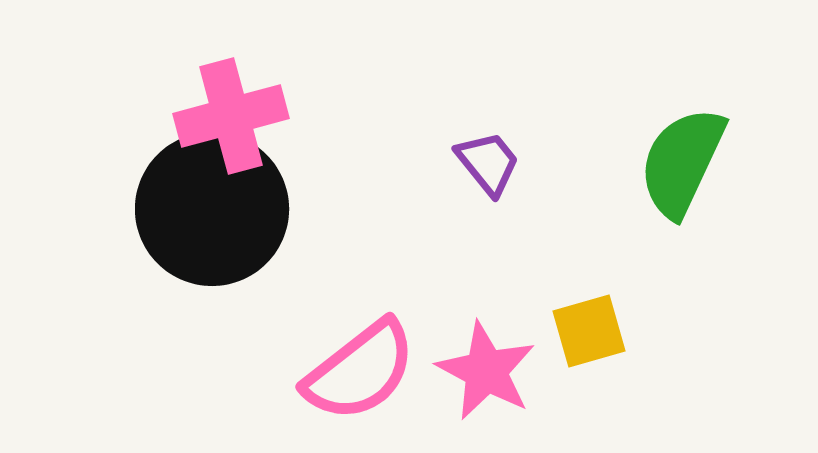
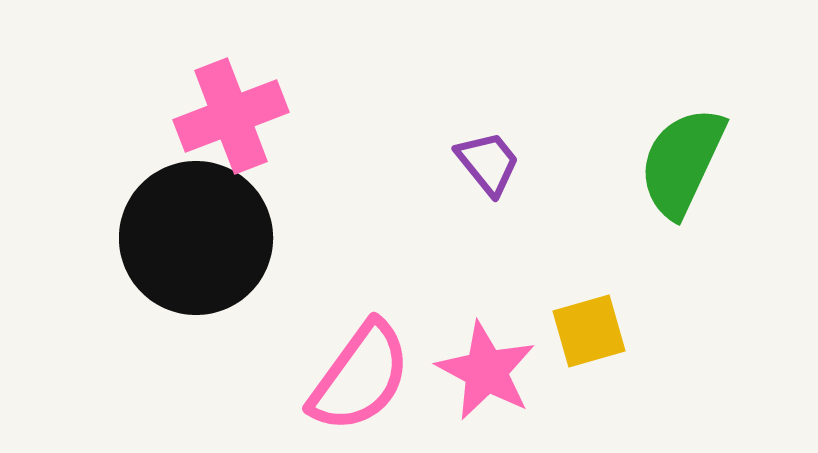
pink cross: rotated 6 degrees counterclockwise
black circle: moved 16 px left, 29 px down
pink semicircle: moved 6 px down; rotated 16 degrees counterclockwise
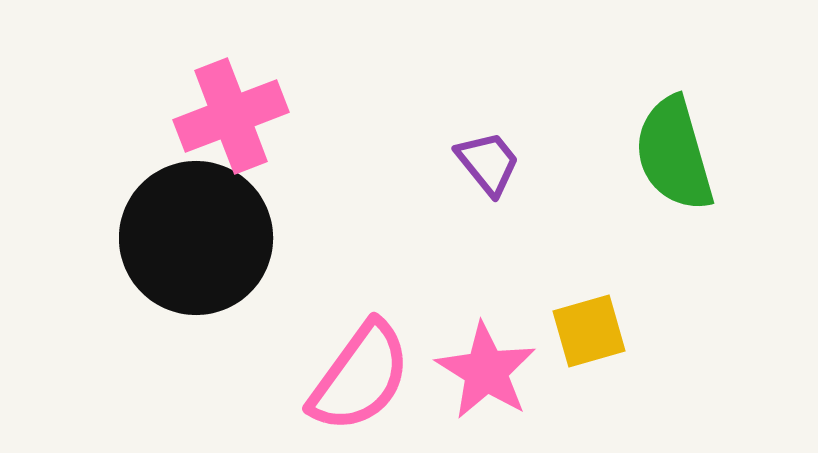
green semicircle: moved 8 px left, 8 px up; rotated 41 degrees counterclockwise
pink star: rotated 4 degrees clockwise
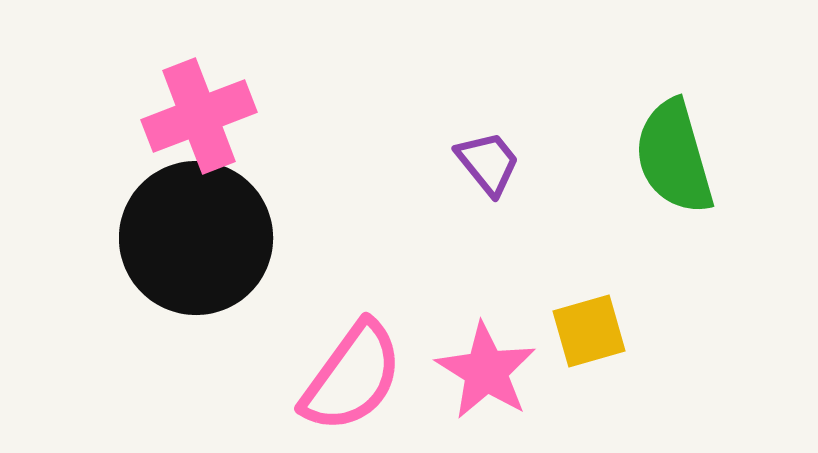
pink cross: moved 32 px left
green semicircle: moved 3 px down
pink semicircle: moved 8 px left
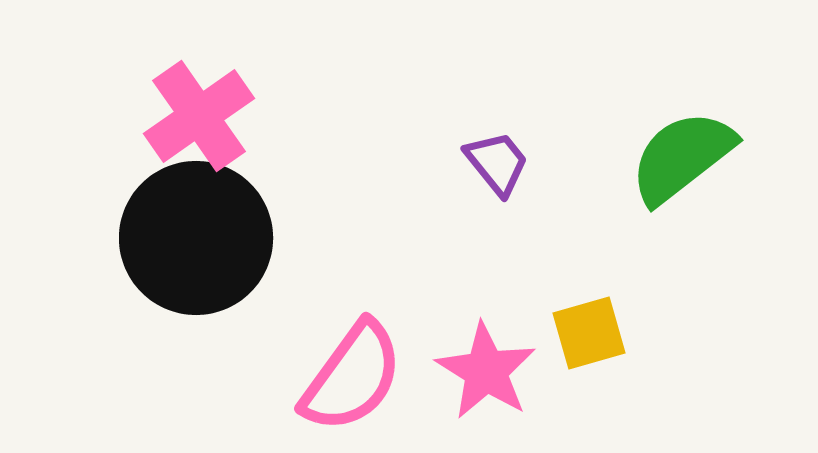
pink cross: rotated 14 degrees counterclockwise
green semicircle: moved 8 px right; rotated 68 degrees clockwise
purple trapezoid: moved 9 px right
yellow square: moved 2 px down
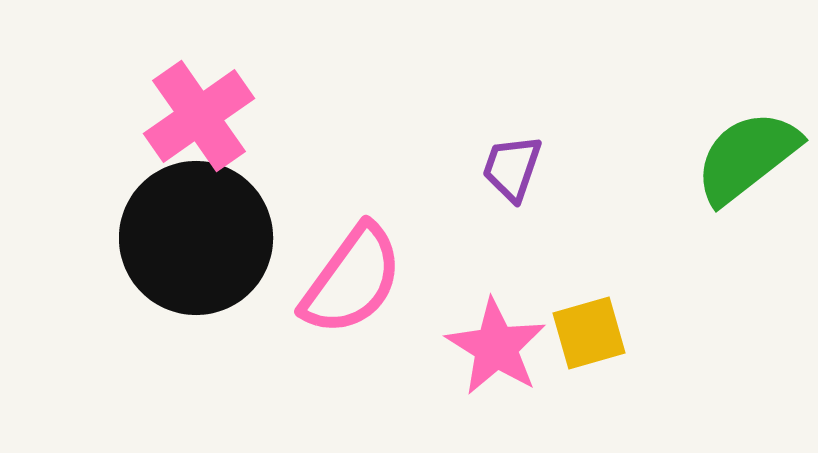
green semicircle: moved 65 px right
purple trapezoid: moved 15 px right, 5 px down; rotated 122 degrees counterclockwise
pink star: moved 10 px right, 24 px up
pink semicircle: moved 97 px up
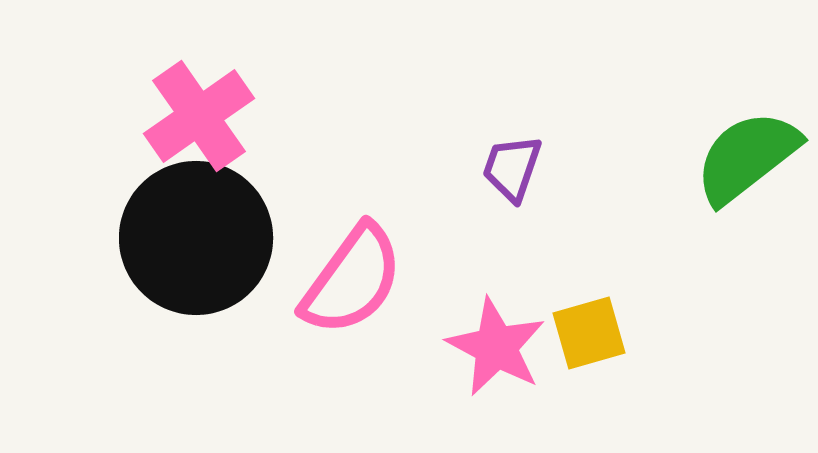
pink star: rotated 4 degrees counterclockwise
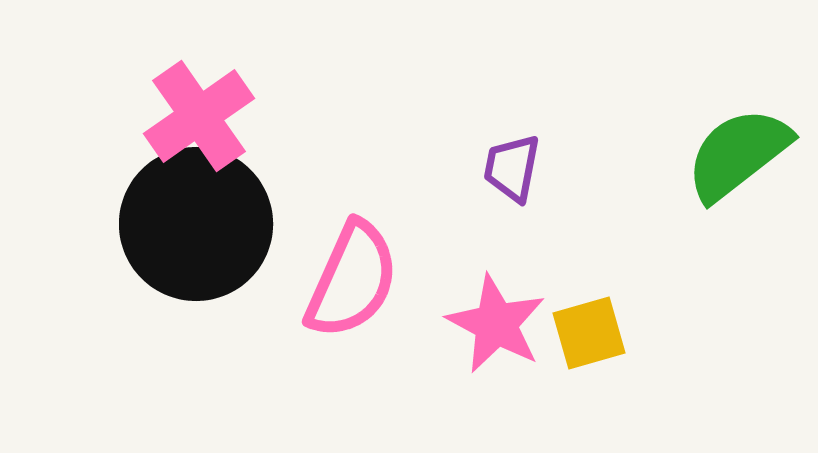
green semicircle: moved 9 px left, 3 px up
purple trapezoid: rotated 8 degrees counterclockwise
black circle: moved 14 px up
pink semicircle: rotated 12 degrees counterclockwise
pink star: moved 23 px up
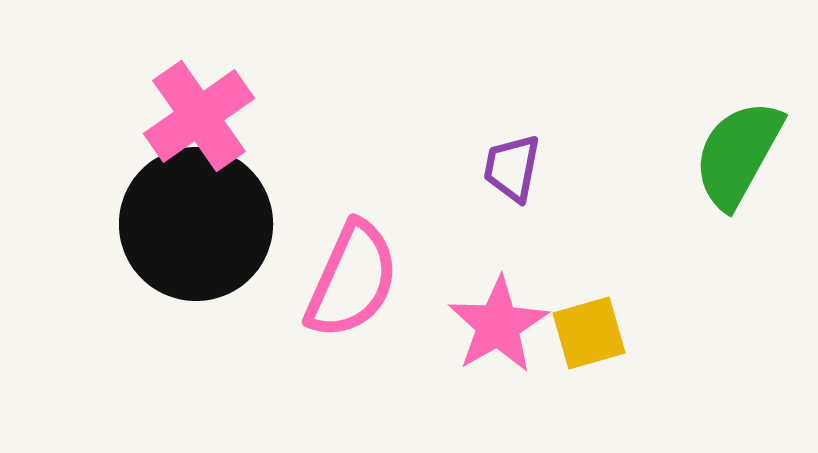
green semicircle: rotated 23 degrees counterclockwise
pink star: moved 2 px right, 1 px down; rotated 14 degrees clockwise
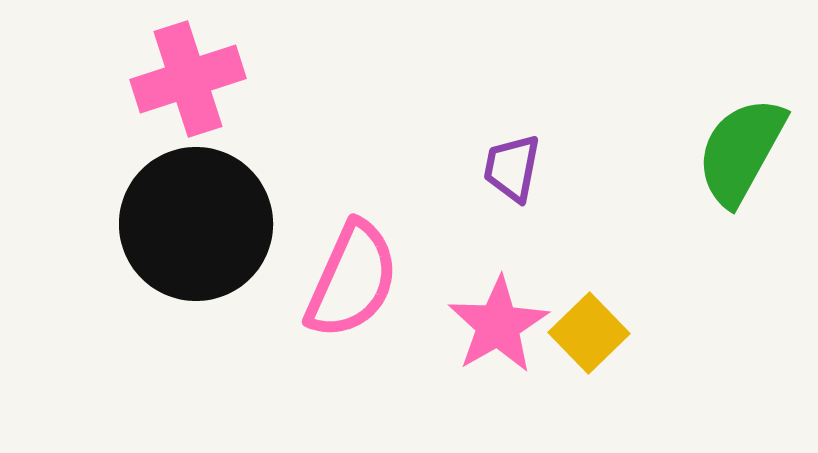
pink cross: moved 11 px left, 37 px up; rotated 17 degrees clockwise
green semicircle: moved 3 px right, 3 px up
yellow square: rotated 28 degrees counterclockwise
